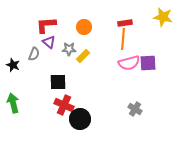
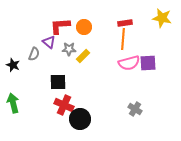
yellow star: moved 1 px left, 1 px down
red L-shape: moved 14 px right, 1 px down
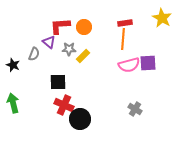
yellow star: rotated 18 degrees clockwise
pink semicircle: moved 2 px down
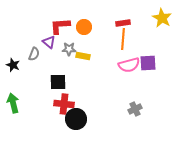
red rectangle: moved 2 px left
yellow rectangle: rotated 56 degrees clockwise
red cross: moved 1 px up; rotated 18 degrees counterclockwise
gray cross: rotated 32 degrees clockwise
black circle: moved 4 px left
